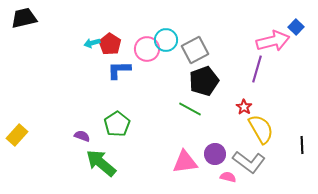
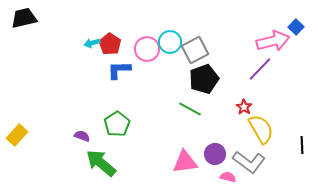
cyan circle: moved 4 px right, 2 px down
purple line: moved 3 px right; rotated 28 degrees clockwise
black pentagon: moved 2 px up
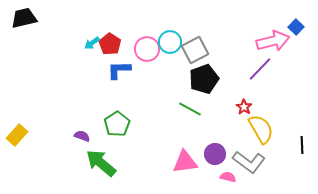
cyan arrow: rotated 21 degrees counterclockwise
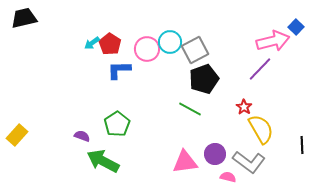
green arrow: moved 2 px right, 2 px up; rotated 12 degrees counterclockwise
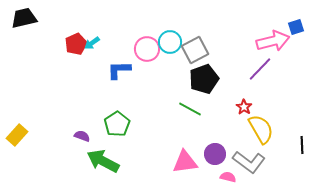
blue square: rotated 28 degrees clockwise
red pentagon: moved 34 px left; rotated 15 degrees clockwise
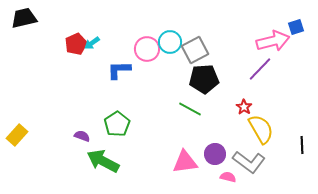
black pentagon: rotated 16 degrees clockwise
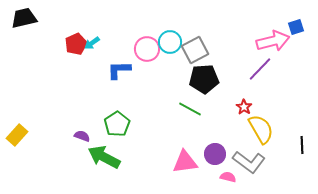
green arrow: moved 1 px right, 4 px up
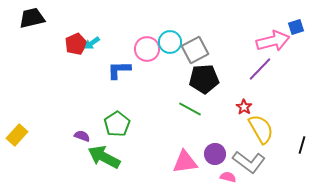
black trapezoid: moved 8 px right
black line: rotated 18 degrees clockwise
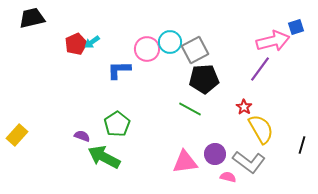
cyan arrow: moved 1 px up
purple line: rotated 8 degrees counterclockwise
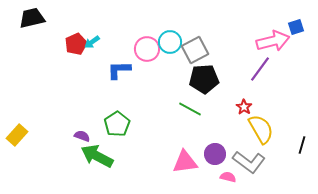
green arrow: moved 7 px left, 1 px up
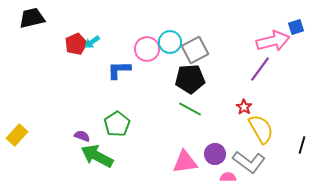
black pentagon: moved 14 px left
pink semicircle: rotated 14 degrees counterclockwise
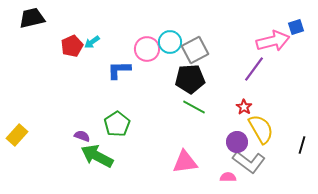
red pentagon: moved 4 px left, 2 px down
purple line: moved 6 px left
green line: moved 4 px right, 2 px up
purple circle: moved 22 px right, 12 px up
